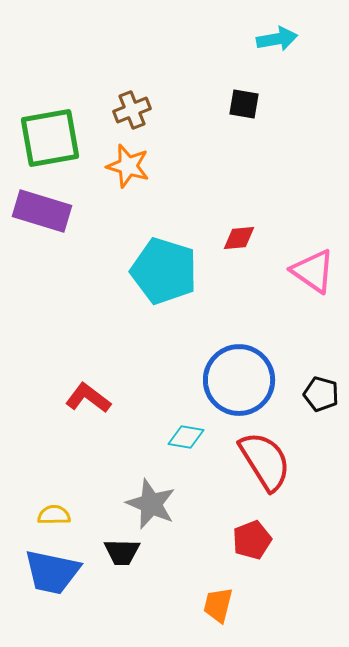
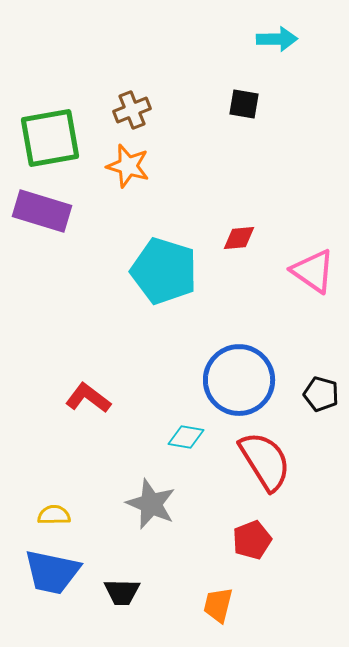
cyan arrow: rotated 9 degrees clockwise
black trapezoid: moved 40 px down
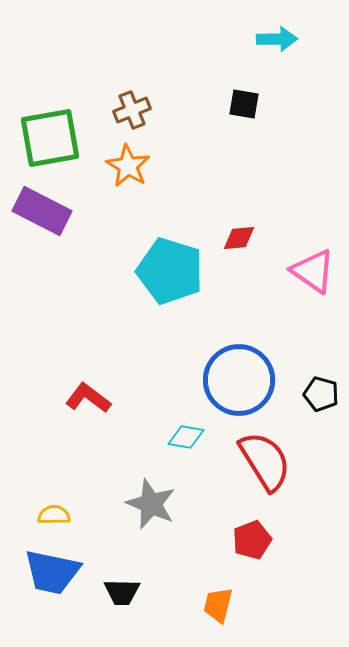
orange star: rotated 15 degrees clockwise
purple rectangle: rotated 10 degrees clockwise
cyan pentagon: moved 6 px right
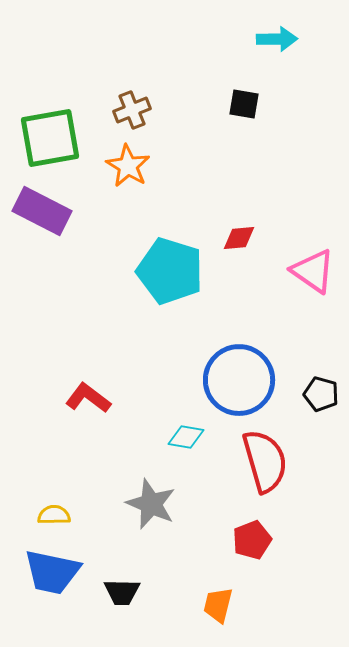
red semicircle: rotated 16 degrees clockwise
